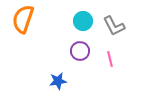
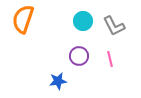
purple circle: moved 1 px left, 5 px down
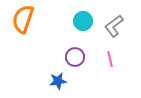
gray L-shape: rotated 80 degrees clockwise
purple circle: moved 4 px left, 1 px down
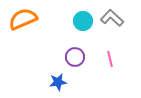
orange semicircle: rotated 48 degrees clockwise
gray L-shape: moved 2 px left, 8 px up; rotated 80 degrees clockwise
blue star: moved 1 px down
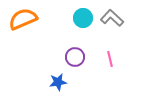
cyan circle: moved 3 px up
